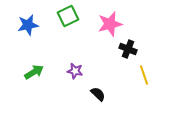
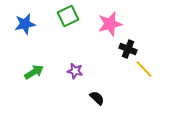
blue star: moved 3 px left, 1 px up
yellow line: moved 6 px up; rotated 24 degrees counterclockwise
black semicircle: moved 1 px left, 4 px down
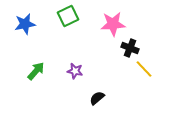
pink star: moved 3 px right; rotated 10 degrees clockwise
black cross: moved 2 px right, 1 px up
green arrow: moved 2 px right, 1 px up; rotated 18 degrees counterclockwise
black semicircle: rotated 84 degrees counterclockwise
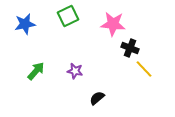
pink star: rotated 10 degrees clockwise
